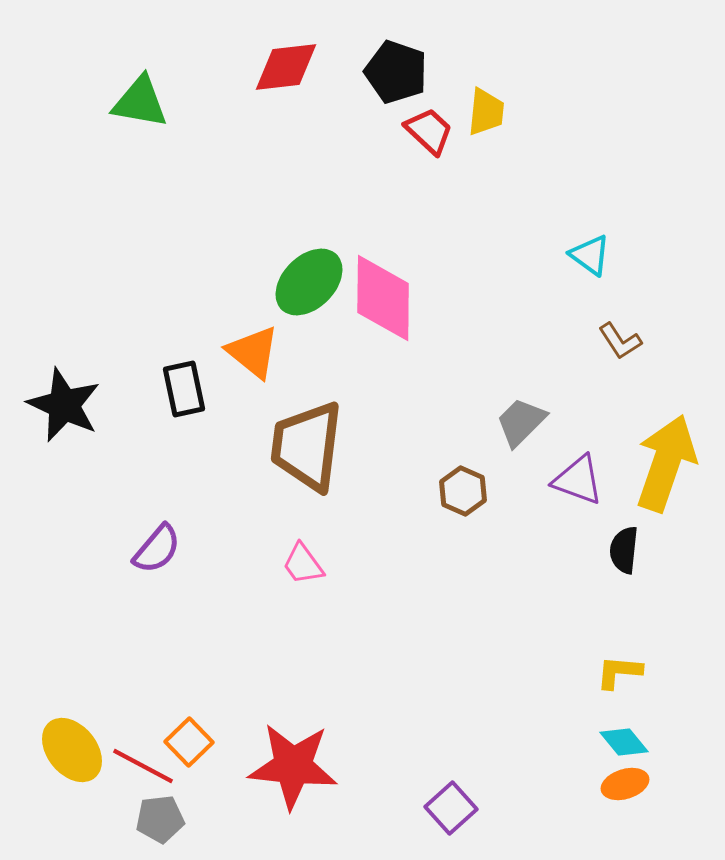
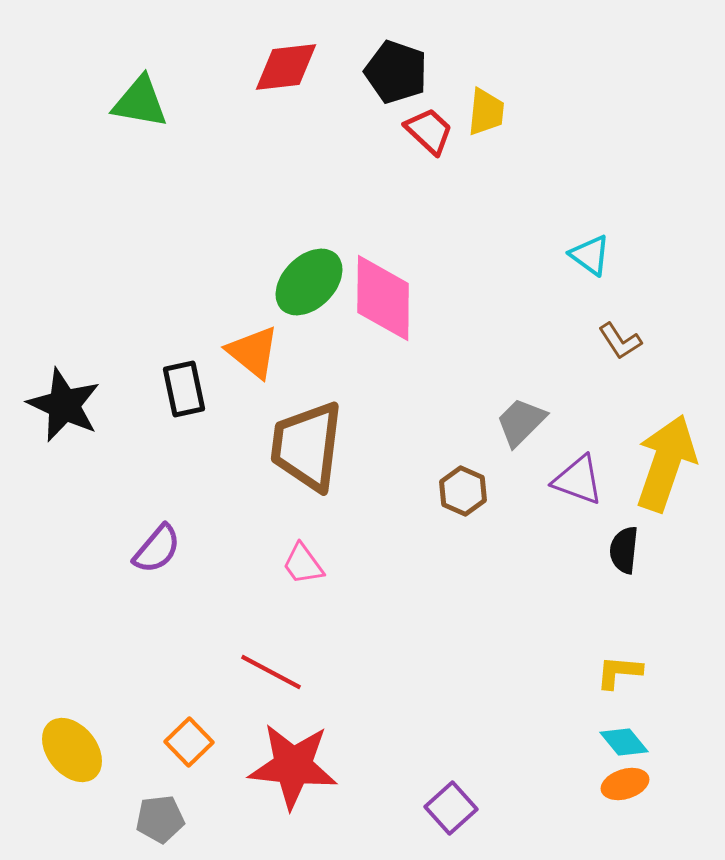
red line: moved 128 px right, 94 px up
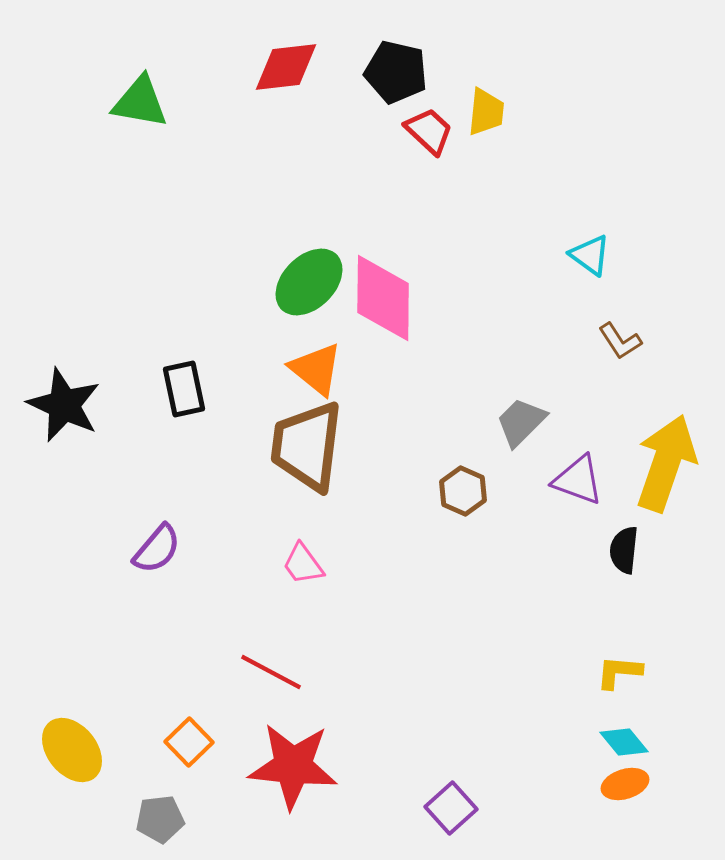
black pentagon: rotated 6 degrees counterclockwise
orange triangle: moved 63 px right, 17 px down
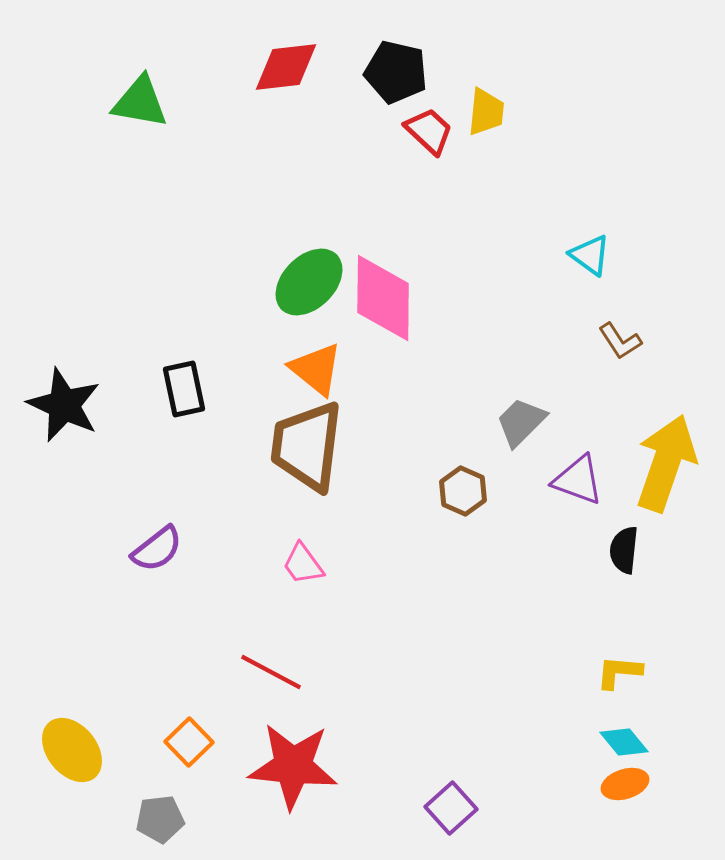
purple semicircle: rotated 12 degrees clockwise
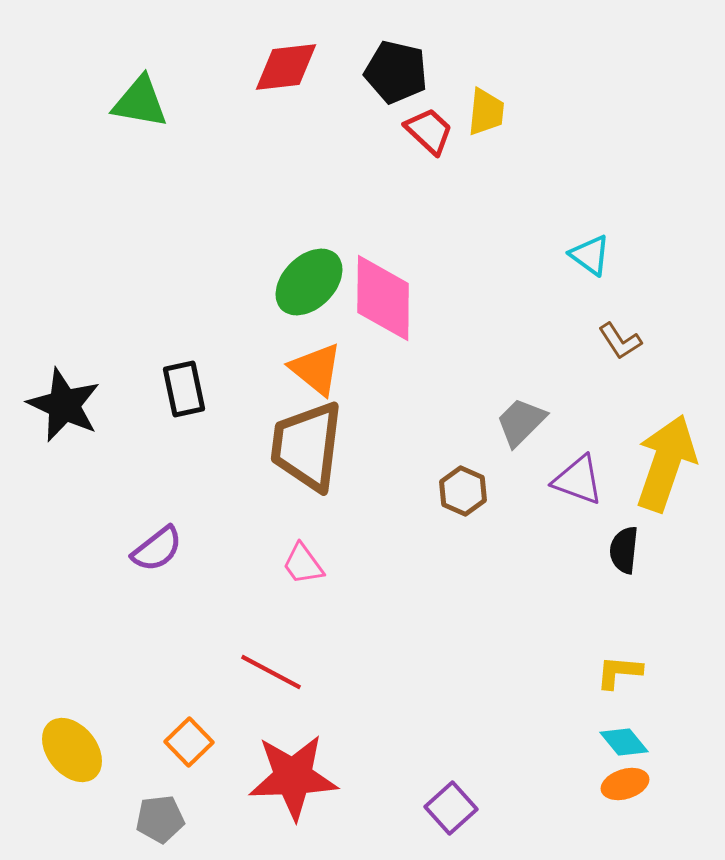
red star: moved 11 px down; rotated 8 degrees counterclockwise
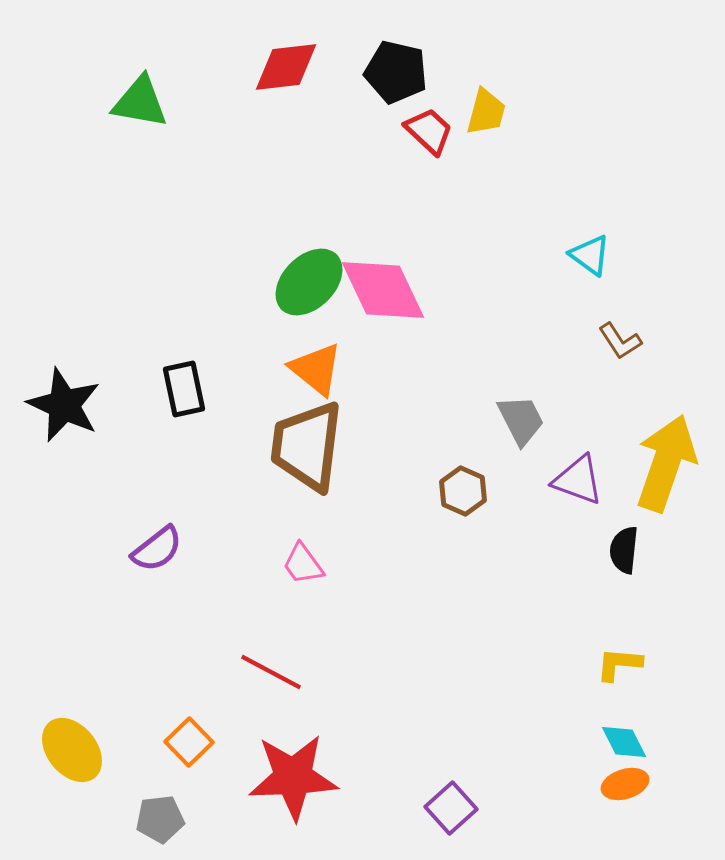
yellow trapezoid: rotated 9 degrees clockwise
pink diamond: moved 8 px up; rotated 26 degrees counterclockwise
gray trapezoid: moved 2 px up; rotated 108 degrees clockwise
yellow L-shape: moved 8 px up
cyan diamond: rotated 12 degrees clockwise
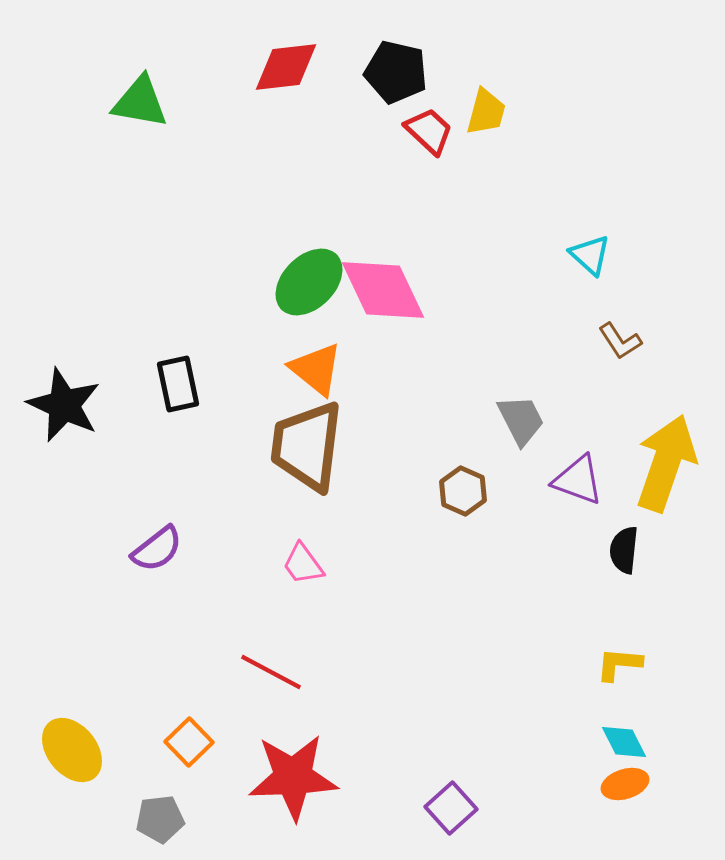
cyan triangle: rotated 6 degrees clockwise
black rectangle: moved 6 px left, 5 px up
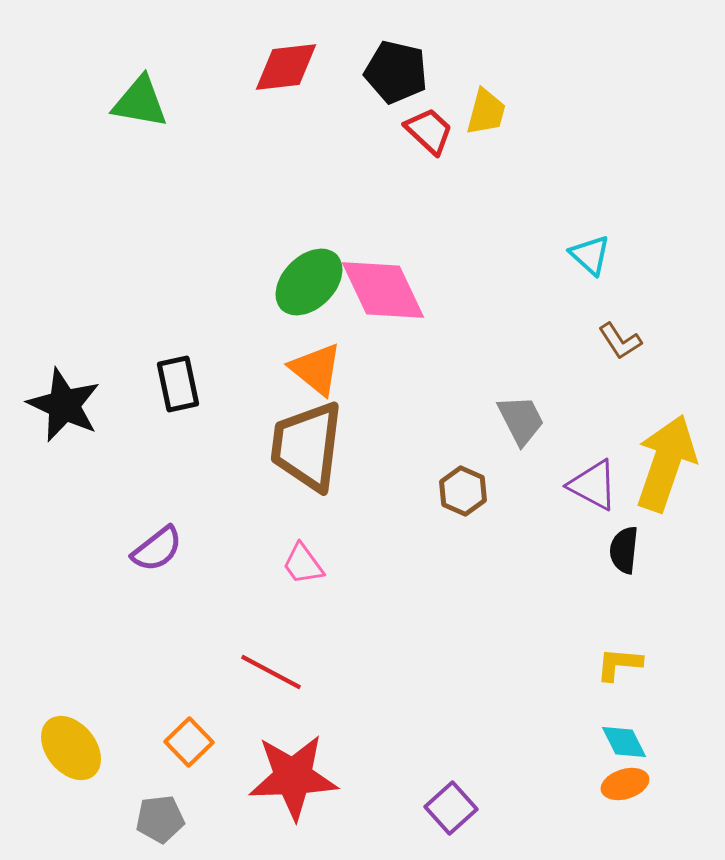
purple triangle: moved 15 px right, 5 px down; rotated 8 degrees clockwise
yellow ellipse: moved 1 px left, 2 px up
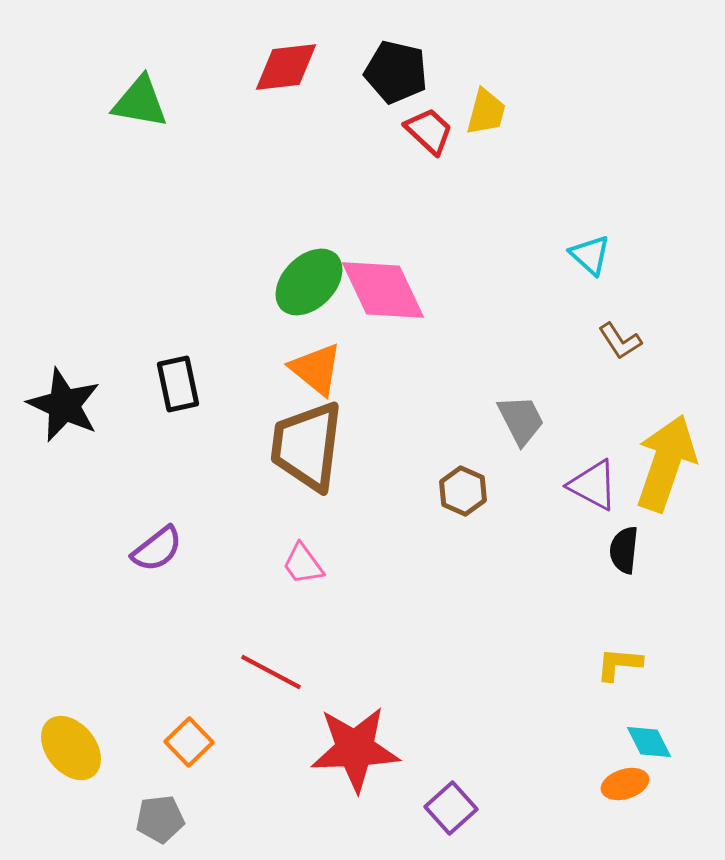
cyan diamond: moved 25 px right
red star: moved 62 px right, 28 px up
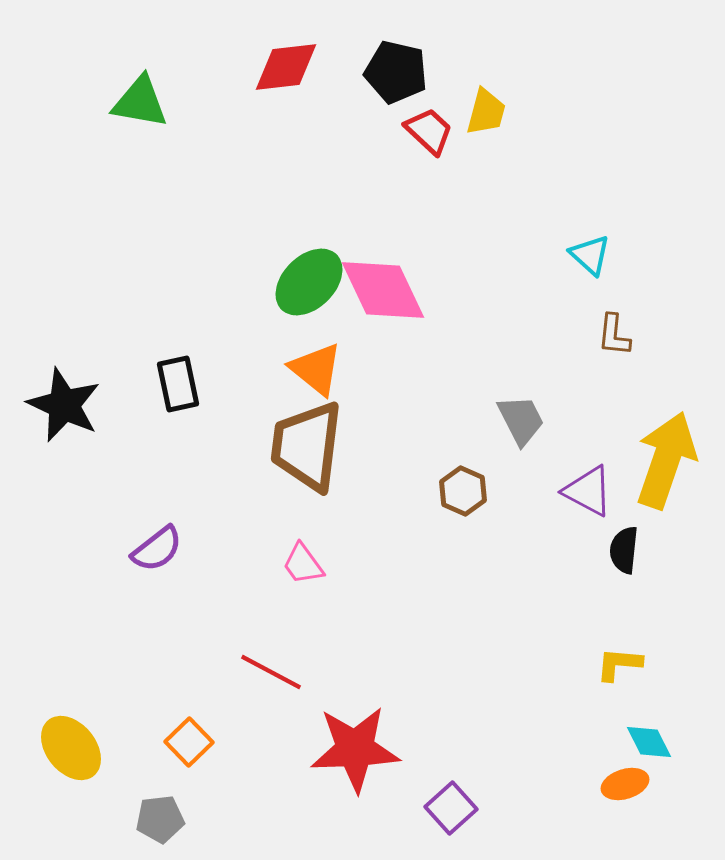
brown L-shape: moved 6 px left, 6 px up; rotated 39 degrees clockwise
yellow arrow: moved 3 px up
purple triangle: moved 5 px left, 6 px down
